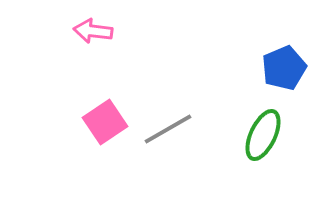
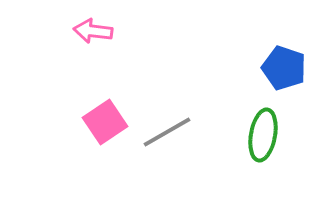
blue pentagon: rotated 30 degrees counterclockwise
gray line: moved 1 px left, 3 px down
green ellipse: rotated 15 degrees counterclockwise
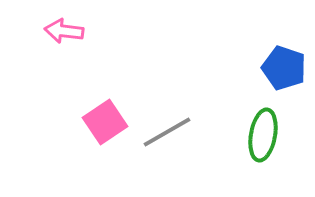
pink arrow: moved 29 px left
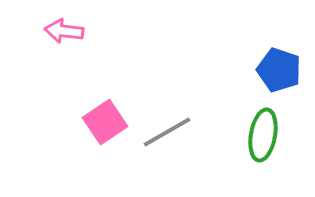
blue pentagon: moved 5 px left, 2 px down
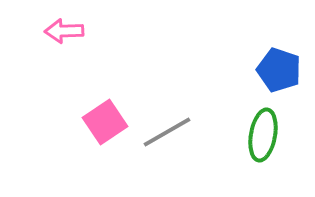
pink arrow: rotated 9 degrees counterclockwise
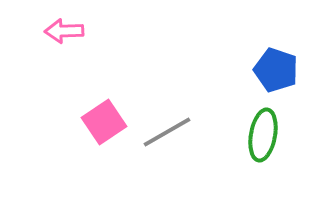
blue pentagon: moved 3 px left
pink square: moved 1 px left
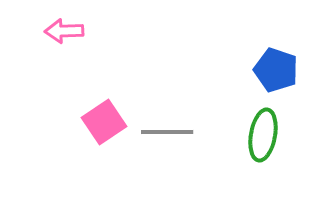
gray line: rotated 30 degrees clockwise
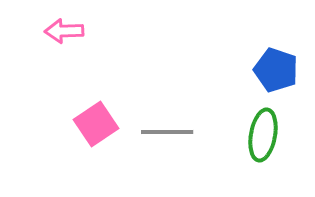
pink square: moved 8 px left, 2 px down
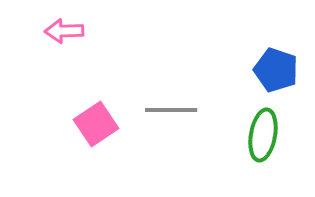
gray line: moved 4 px right, 22 px up
